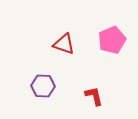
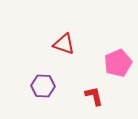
pink pentagon: moved 6 px right, 23 px down
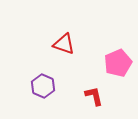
purple hexagon: rotated 20 degrees clockwise
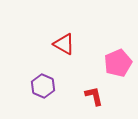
red triangle: rotated 10 degrees clockwise
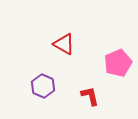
red L-shape: moved 4 px left
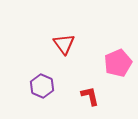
red triangle: rotated 25 degrees clockwise
purple hexagon: moved 1 px left
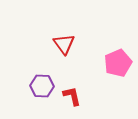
purple hexagon: rotated 20 degrees counterclockwise
red L-shape: moved 18 px left
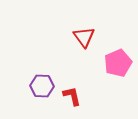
red triangle: moved 20 px right, 7 px up
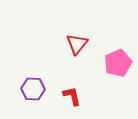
red triangle: moved 7 px left, 7 px down; rotated 15 degrees clockwise
purple hexagon: moved 9 px left, 3 px down
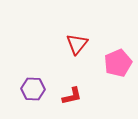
red L-shape: rotated 90 degrees clockwise
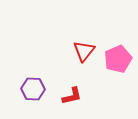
red triangle: moved 7 px right, 7 px down
pink pentagon: moved 4 px up
